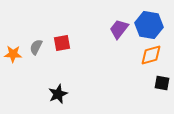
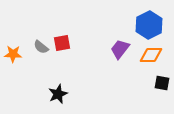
blue hexagon: rotated 24 degrees clockwise
purple trapezoid: moved 1 px right, 20 px down
gray semicircle: moved 5 px right; rotated 77 degrees counterclockwise
orange diamond: rotated 15 degrees clockwise
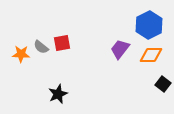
orange star: moved 8 px right
black square: moved 1 px right, 1 px down; rotated 28 degrees clockwise
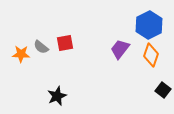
red square: moved 3 px right
orange diamond: rotated 70 degrees counterclockwise
black square: moved 6 px down
black star: moved 1 px left, 2 px down
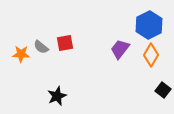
orange diamond: rotated 10 degrees clockwise
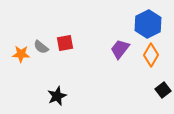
blue hexagon: moved 1 px left, 1 px up
black square: rotated 14 degrees clockwise
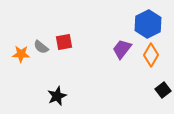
red square: moved 1 px left, 1 px up
purple trapezoid: moved 2 px right
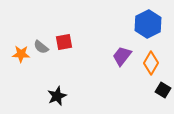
purple trapezoid: moved 7 px down
orange diamond: moved 8 px down
black square: rotated 21 degrees counterclockwise
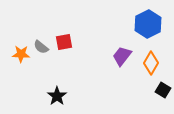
black star: rotated 12 degrees counterclockwise
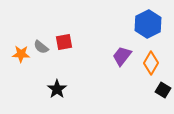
black star: moved 7 px up
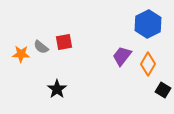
orange diamond: moved 3 px left, 1 px down
